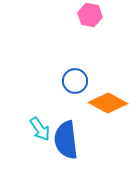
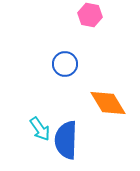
blue circle: moved 10 px left, 17 px up
orange diamond: rotated 30 degrees clockwise
blue semicircle: rotated 9 degrees clockwise
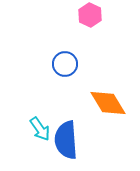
pink hexagon: rotated 15 degrees clockwise
blue semicircle: rotated 6 degrees counterclockwise
